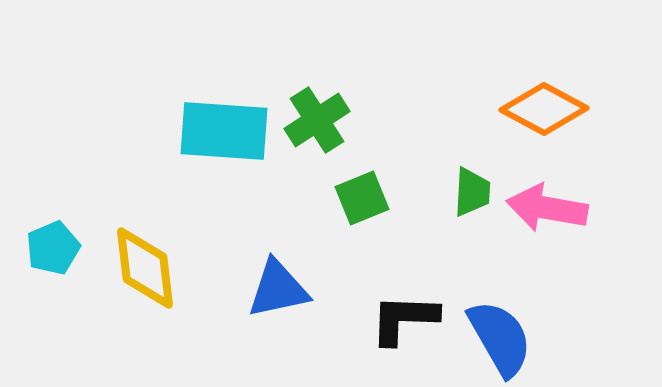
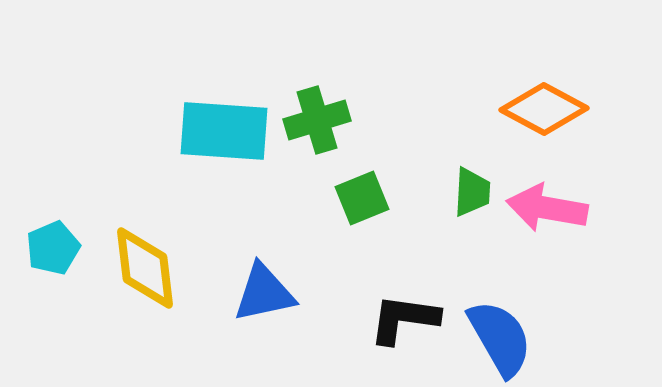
green cross: rotated 16 degrees clockwise
blue triangle: moved 14 px left, 4 px down
black L-shape: rotated 6 degrees clockwise
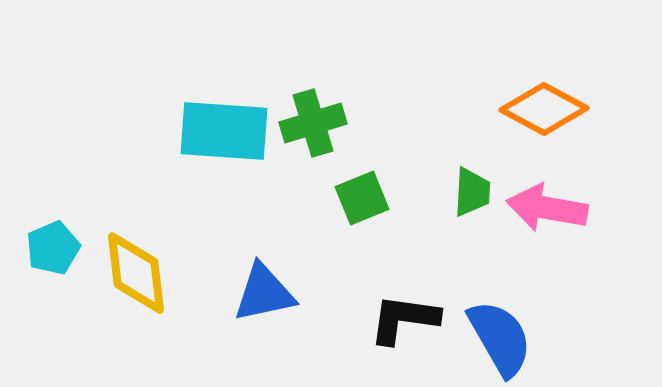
green cross: moved 4 px left, 3 px down
yellow diamond: moved 9 px left, 5 px down
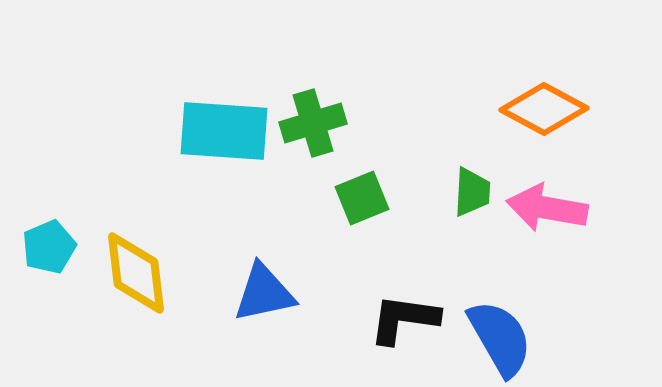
cyan pentagon: moved 4 px left, 1 px up
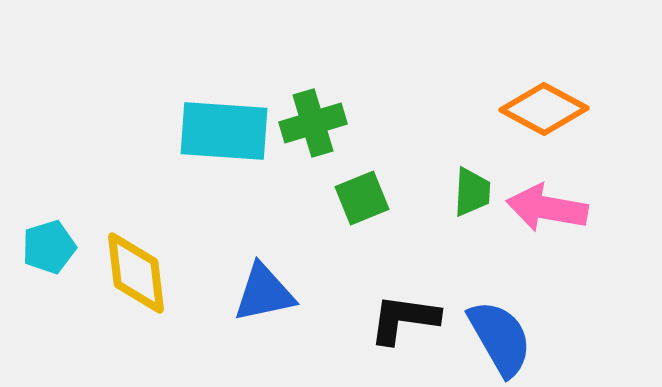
cyan pentagon: rotated 6 degrees clockwise
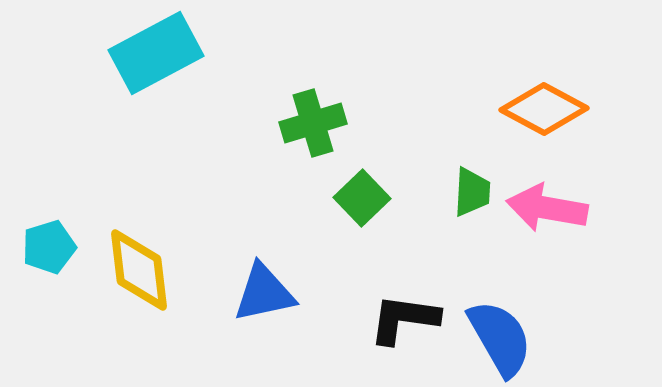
cyan rectangle: moved 68 px left, 78 px up; rotated 32 degrees counterclockwise
green square: rotated 22 degrees counterclockwise
yellow diamond: moved 3 px right, 3 px up
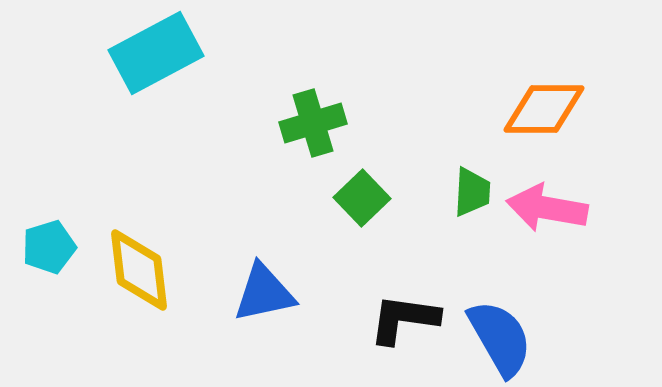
orange diamond: rotated 28 degrees counterclockwise
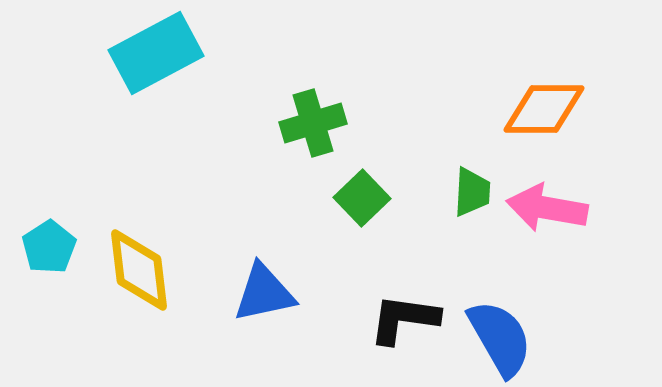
cyan pentagon: rotated 16 degrees counterclockwise
